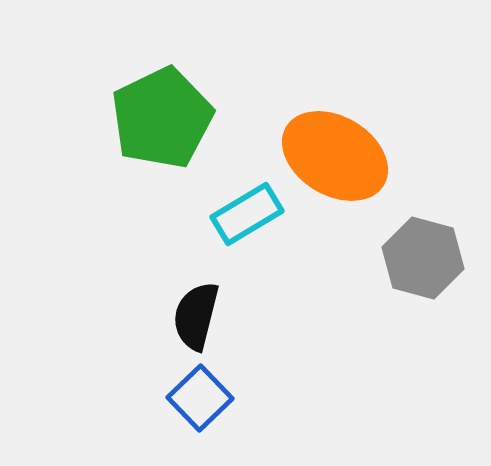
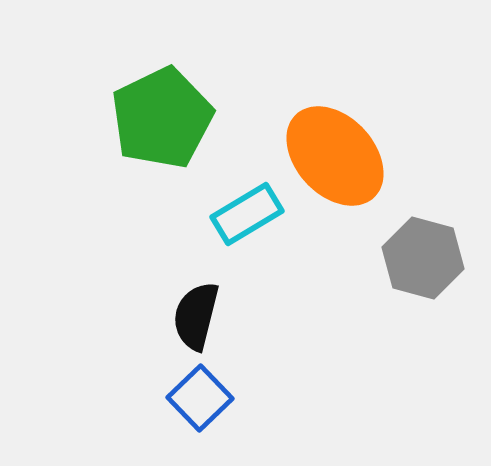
orange ellipse: rotated 16 degrees clockwise
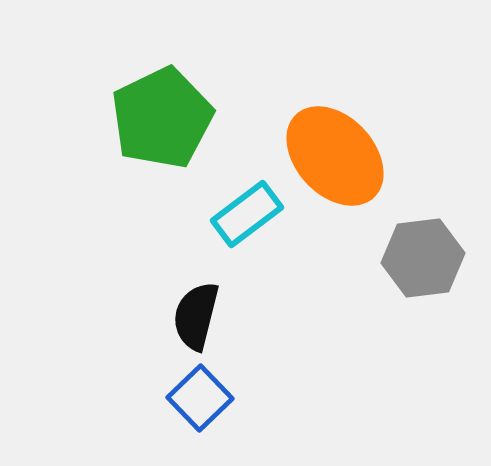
cyan rectangle: rotated 6 degrees counterclockwise
gray hexagon: rotated 22 degrees counterclockwise
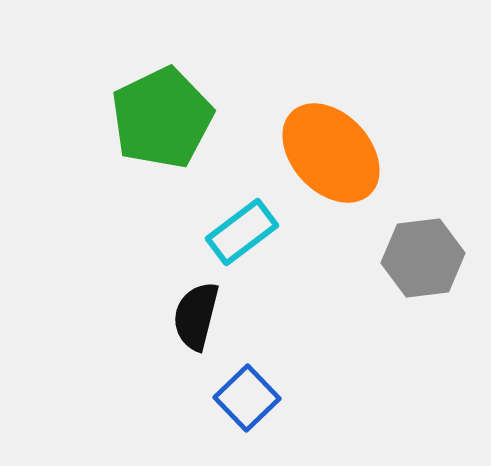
orange ellipse: moved 4 px left, 3 px up
cyan rectangle: moved 5 px left, 18 px down
blue square: moved 47 px right
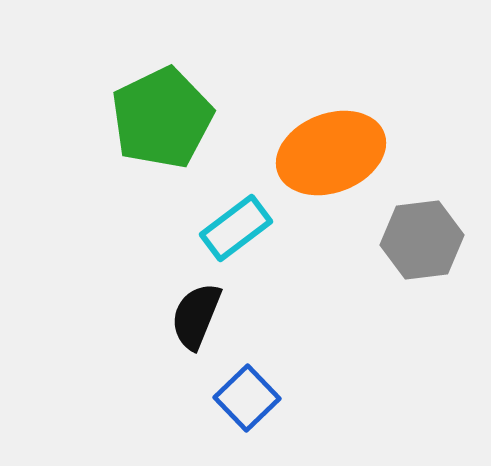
orange ellipse: rotated 68 degrees counterclockwise
cyan rectangle: moved 6 px left, 4 px up
gray hexagon: moved 1 px left, 18 px up
black semicircle: rotated 8 degrees clockwise
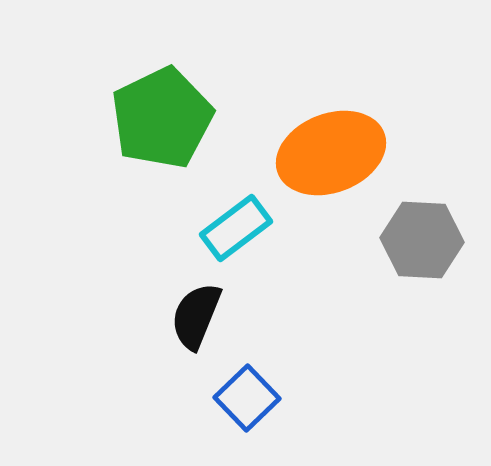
gray hexagon: rotated 10 degrees clockwise
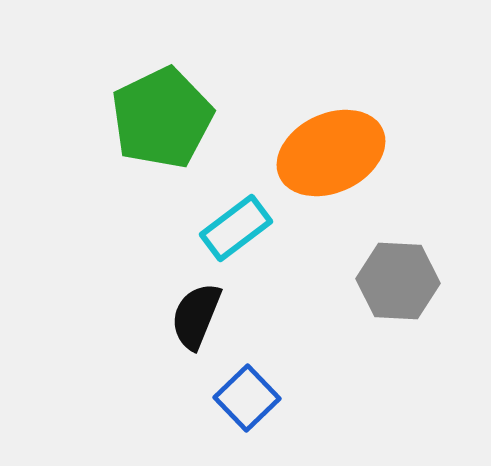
orange ellipse: rotated 4 degrees counterclockwise
gray hexagon: moved 24 px left, 41 px down
